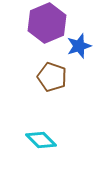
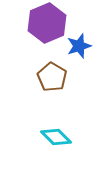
brown pentagon: rotated 12 degrees clockwise
cyan diamond: moved 15 px right, 3 px up
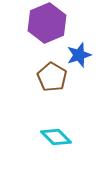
blue star: moved 9 px down
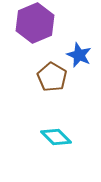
purple hexagon: moved 12 px left
blue star: rotated 30 degrees counterclockwise
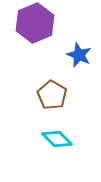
brown pentagon: moved 18 px down
cyan diamond: moved 1 px right, 2 px down
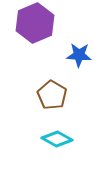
blue star: rotated 20 degrees counterclockwise
cyan diamond: rotated 16 degrees counterclockwise
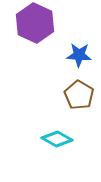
purple hexagon: rotated 12 degrees counterclockwise
brown pentagon: moved 27 px right
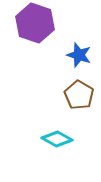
purple hexagon: rotated 6 degrees counterclockwise
blue star: rotated 15 degrees clockwise
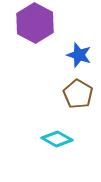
purple hexagon: rotated 9 degrees clockwise
brown pentagon: moved 1 px left, 1 px up
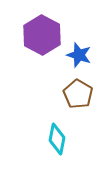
purple hexagon: moved 7 px right, 12 px down
cyan diamond: rotated 72 degrees clockwise
